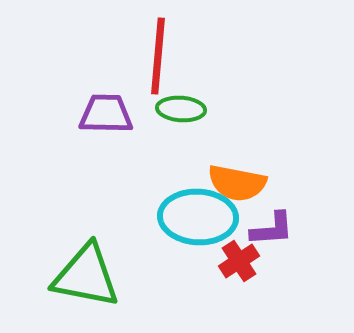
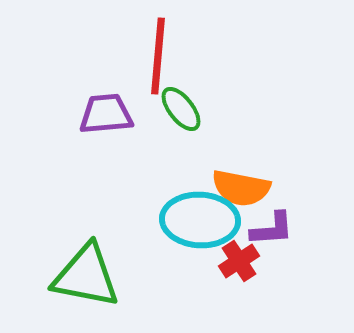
green ellipse: rotated 48 degrees clockwise
purple trapezoid: rotated 6 degrees counterclockwise
orange semicircle: moved 4 px right, 5 px down
cyan ellipse: moved 2 px right, 3 px down
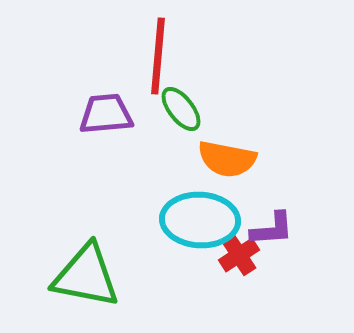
orange semicircle: moved 14 px left, 29 px up
red cross: moved 6 px up
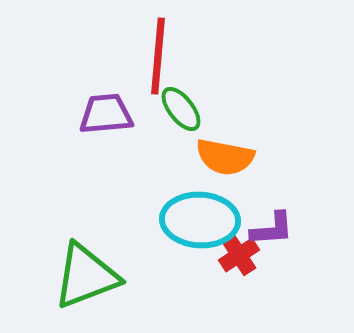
orange semicircle: moved 2 px left, 2 px up
green triangle: rotated 32 degrees counterclockwise
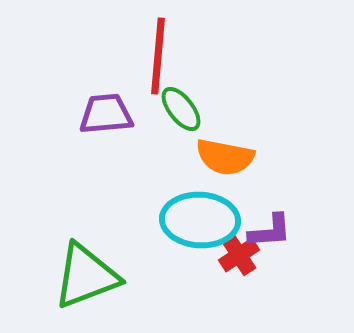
purple L-shape: moved 2 px left, 2 px down
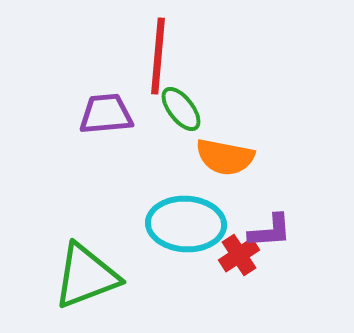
cyan ellipse: moved 14 px left, 4 px down
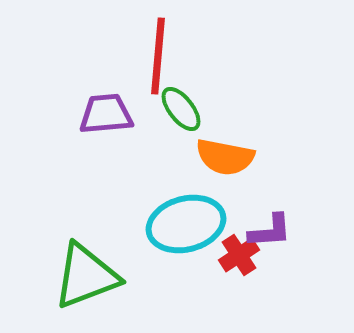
cyan ellipse: rotated 18 degrees counterclockwise
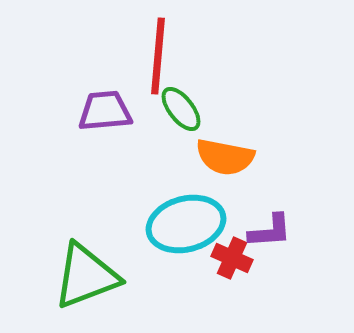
purple trapezoid: moved 1 px left, 3 px up
red cross: moved 7 px left, 3 px down; rotated 33 degrees counterclockwise
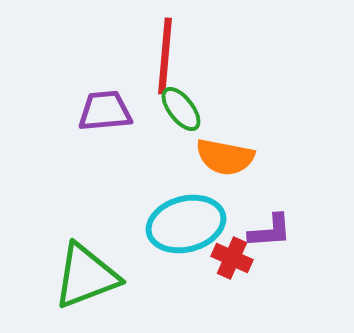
red line: moved 7 px right
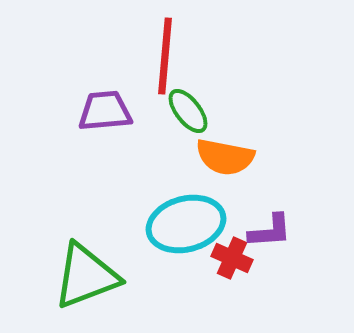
green ellipse: moved 7 px right, 2 px down
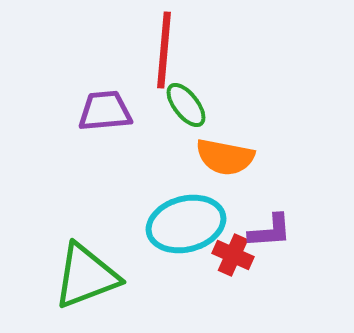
red line: moved 1 px left, 6 px up
green ellipse: moved 2 px left, 6 px up
red cross: moved 1 px right, 3 px up
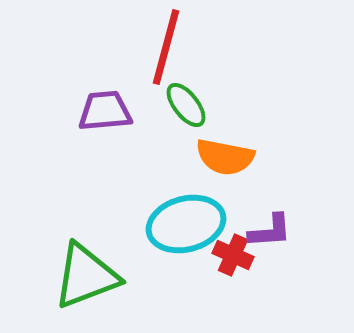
red line: moved 2 px right, 3 px up; rotated 10 degrees clockwise
